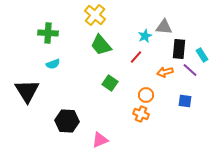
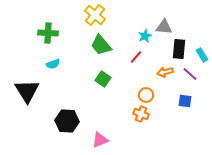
purple line: moved 4 px down
green square: moved 7 px left, 4 px up
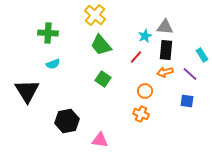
gray triangle: moved 1 px right
black rectangle: moved 13 px left, 1 px down
orange circle: moved 1 px left, 4 px up
blue square: moved 2 px right
black hexagon: rotated 15 degrees counterclockwise
pink triangle: rotated 30 degrees clockwise
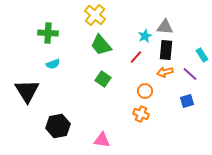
blue square: rotated 24 degrees counterclockwise
black hexagon: moved 9 px left, 5 px down
pink triangle: moved 2 px right
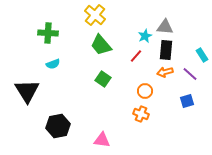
red line: moved 1 px up
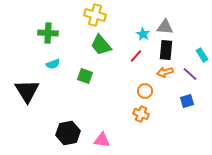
yellow cross: rotated 25 degrees counterclockwise
cyan star: moved 2 px left, 2 px up; rotated 16 degrees counterclockwise
green square: moved 18 px left, 3 px up; rotated 14 degrees counterclockwise
black hexagon: moved 10 px right, 7 px down
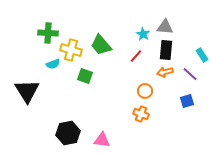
yellow cross: moved 24 px left, 35 px down
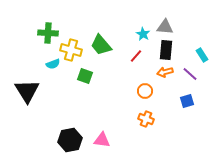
orange cross: moved 5 px right, 5 px down
black hexagon: moved 2 px right, 7 px down
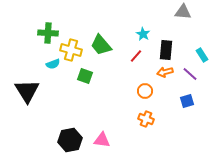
gray triangle: moved 18 px right, 15 px up
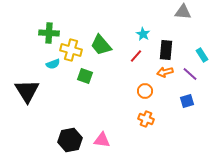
green cross: moved 1 px right
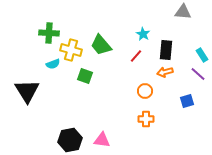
purple line: moved 8 px right
orange cross: rotated 21 degrees counterclockwise
